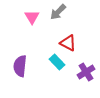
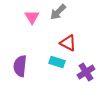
cyan rectangle: rotated 28 degrees counterclockwise
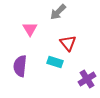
pink triangle: moved 2 px left, 12 px down
red triangle: rotated 24 degrees clockwise
cyan rectangle: moved 2 px left
purple cross: moved 1 px right, 7 px down
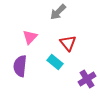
pink triangle: moved 8 px down; rotated 14 degrees clockwise
cyan rectangle: rotated 21 degrees clockwise
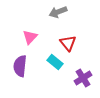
gray arrow: rotated 24 degrees clockwise
purple cross: moved 4 px left, 1 px up
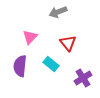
cyan rectangle: moved 4 px left, 2 px down
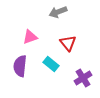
pink triangle: rotated 28 degrees clockwise
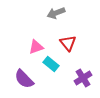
gray arrow: moved 2 px left, 1 px down
pink triangle: moved 6 px right, 10 px down
purple semicircle: moved 4 px right, 13 px down; rotated 50 degrees counterclockwise
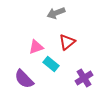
red triangle: moved 1 px left, 1 px up; rotated 30 degrees clockwise
purple cross: moved 1 px right
